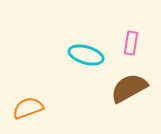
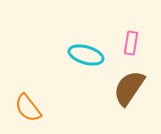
brown semicircle: rotated 27 degrees counterclockwise
orange semicircle: rotated 108 degrees counterclockwise
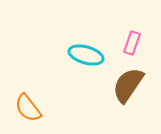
pink rectangle: moved 1 px right; rotated 10 degrees clockwise
brown semicircle: moved 1 px left, 3 px up
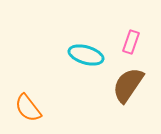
pink rectangle: moved 1 px left, 1 px up
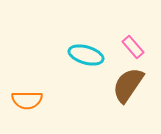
pink rectangle: moved 2 px right, 5 px down; rotated 60 degrees counterclockwise
orange semicircle: moved 1 px left, 8 px up; rotated 52 degrees counterclockwise
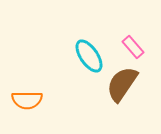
cyan ellipse: moved 3 px right, 1 px down; rotated 40 degrees clockwise
brown semicircle: moved 6 px left, 1 px up
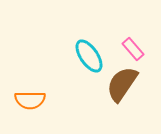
pink rectangle: moved 2 px down
orange semicircle: moved 3 px right
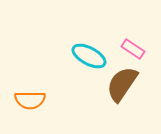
pink rectangle: rotated 15 degrees counterclockwise
cyan ellipse: rotated 28 degrees counterclockwise
